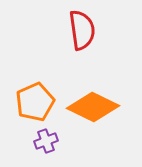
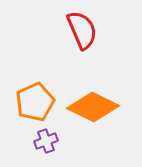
red semicircle: rotated 15 degrees counterclockwise
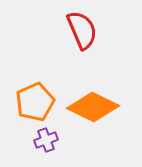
purple cross: moved 1 px up
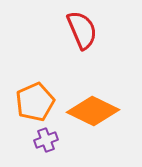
orange diamond: moved 4 px down
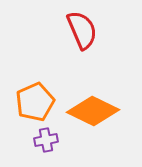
purple cross: rotated 10 degrees clockwise
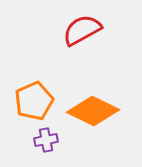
red semicircle: rotated 96 degrees counterclockwise
orange pentagon: moved 1 px left, 1 px up
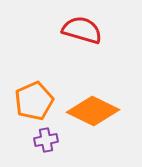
red semicircle: rotated 45 degrees clockwise
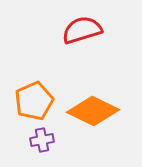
red semicircle: rotated 33 degrees counterclockwise
purple cross: moved 4 px left
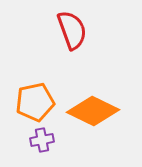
red semicircle: moved 10 px left; rotated 87 degrees clockwise
orange pentagon: moved 1 px right, 1 px down; rotated 12 degrees clockwise
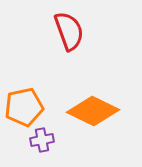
red semicircle: moved 3 px left, 1 px down
orange pentagon: moved 11 px left, 5 px down
